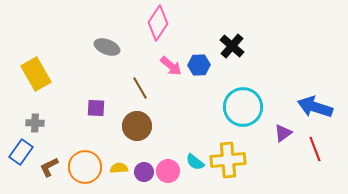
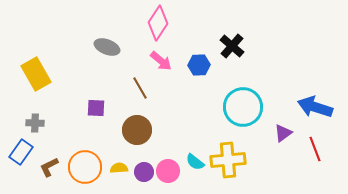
pink arrow: moved 10 px left, 5 px up
brown circle: moved 4 px down
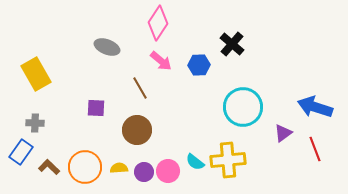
black cross: moved 2 px up
brown L-shape: rotated 70 degrees clockwise
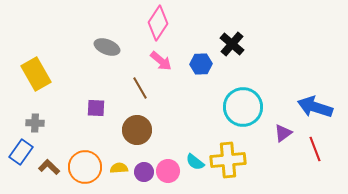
blue hexagon: moved 2 px right, 1 px up
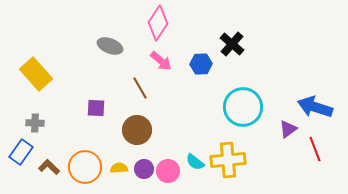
gray ellipse: moved 3 px right, 1 px up
yellow rectangle: rotated 12 degrees counterclockwise
purple triangle: moved 5 px right, 4 px up
purple circle: moved 3 px up
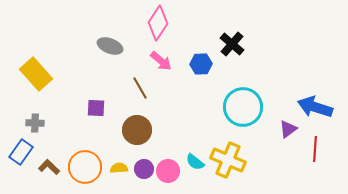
red line: rotated 25 degrees clockwise
yellow cross: rotated 28 degrees clockwise
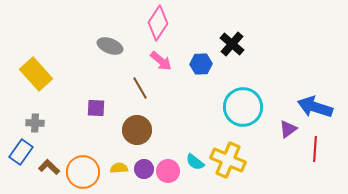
orange circle: moved 2 px left, 5 px down
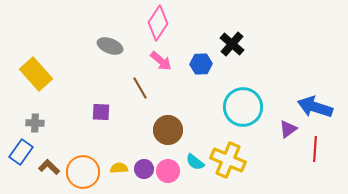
purple square: moved 5 px right, 4 px down
brown circle: moved 31 px right
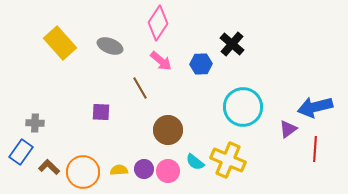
yellow rectangle: moved 24 px right, 31 px up
blue arrow: rotated 32 degrees counterclockwise
yellow semicircle: moved 2 px down
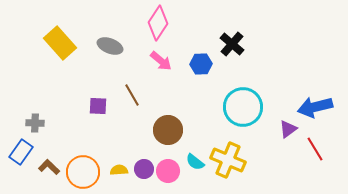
brown line: moved 8 px left, 7 px down
purple square: moved 3 px left, 6 px up
red line: rotated 35 degrees counterclockwise
